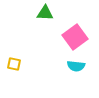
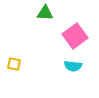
pink square: moved 1 px up
cyan semicircle: moved 3 px left
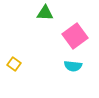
yellow square: rotated 24 degrees clockwise
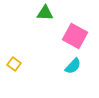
pink square: rotated 25 degrees counterclockwise
cyan semicircle: rotated 54 degrees counterclockwise
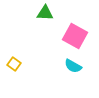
cyan semicircle: rotated 78 degrees clockwise
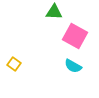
green triangle: moved 9 px right, 1 px up
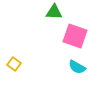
pink square: rotated 10 degrees counterclockwise
cyan semicircle: moved 4 px right, 1 px down
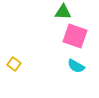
green triangle: moved 9 px right
cyan semicircle: moved 1 px left, 1 px up
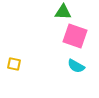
yellow square: rotated 24 degrees counterclockwise
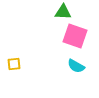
yellow square: rotated 16 degrees counterclockwise
